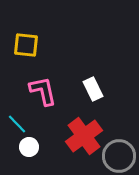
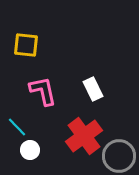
cyan line: moved 3 px down
white circle: moved 1 px right, 3 px down
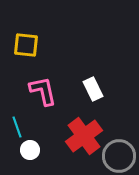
cyan line: rotated 25 degrees clockwise
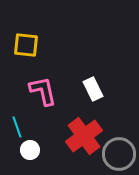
gray circle: moved 2 px up
